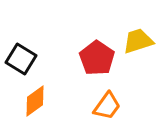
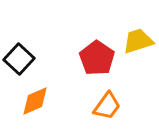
black square: moved 2 px left; rotated 12 degrees clockwise
orange diamond: rotated 12 degrees clockwise
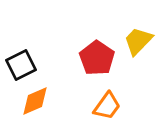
yellow trapezoid: rotated 28 degrees counterclockwise
black square: moved 2 px right, 6 px down; rotated 20 degrees clockwise
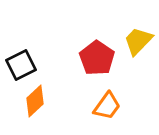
orange diamond: rotated 20 degrees counterclockwise
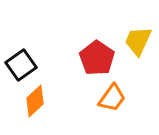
yellow trapezoid: rotated 20 degrees counterclockwise
black square: rotated 8 degrees counterclockwise
orange trapezoid: moved 5 px right, 8 px up
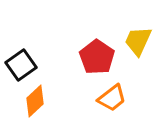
red pentagon: moved 1 px up
orange trapezoid: rotated 16 degrees clockwise
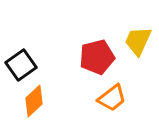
red pentagon: rotated 24 degrees clockwise
orange diamond: moved 1 px left
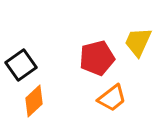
yellow trapezoid: moved 1 px down
red pentagon: moved 1 px down
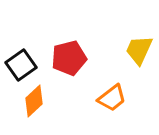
yellow trapezoid: moved 1 px right, 8 px down
red pentagon: moved 28 px left
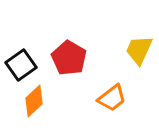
red pentagon: rotated 28 degrees counterclockwise
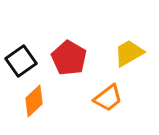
yellow trapezoid: moved 10 px left, 3 px down; rotated 36 degrees clockwise
black square: moved 4 px up
orange trapezoid: moved 4 px left
